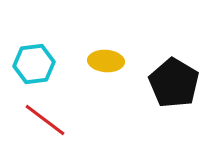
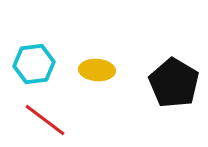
yellow ellipse: moved 9 px left, 9 px down
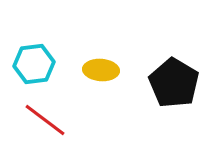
yellow ellipse: moved 4 px right
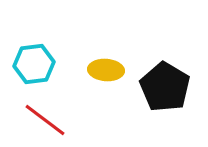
yellow ellipse: moved 5 px right
black pentagon: moved 9 px left, 4 px down
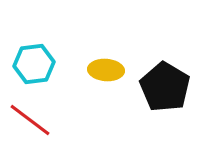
red line: moved 15 px left
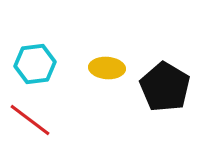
cyan hexagon: moved 1 px right
yellow ellipse: moved 1 px right, 2 px up
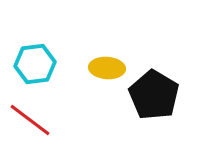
black pentagon: moved 11 px left, 8 px down
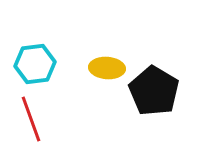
black pentagon: moved 4 px up
red line: moved 1 px right, 1 px up; rotated 33 degrees clockwise
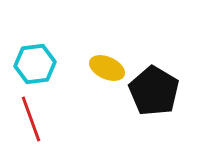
yellow ellipse: rotated 20 degrees clockwise
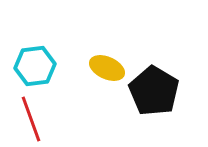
cyan hexagon: moved 2 px down
